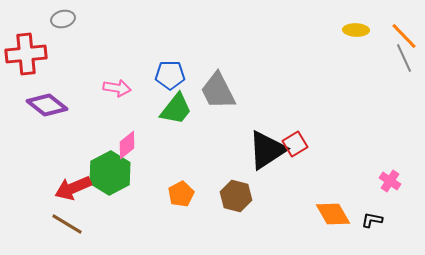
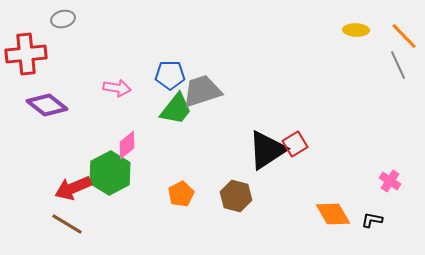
gray line: moved 6 px left, 7 px down
gray trapezoid: moved 16 px left; rotated 99 degrees clockwise
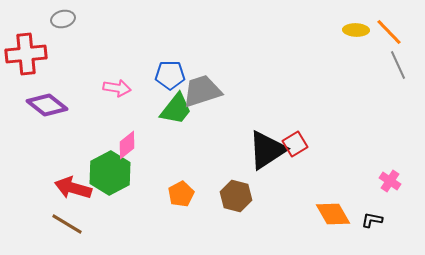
orange line: moved 15 px left, 4 px up
red arrow: rotated 39 degrees clockwise
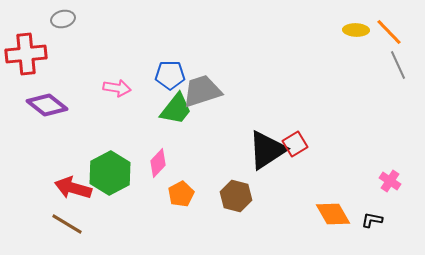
pink diamond: moved 31 px right, 18 px down; rotated 8 degrees counterclockwise
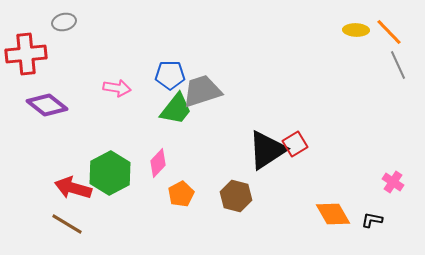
gray ellipse: moved 1 px right, 3 px down
pink cross: moved 3 px right, 1 px down
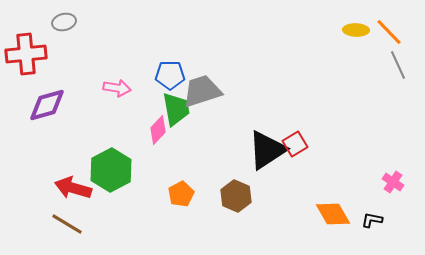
purple diamond: rotated 54 degrees counterclockwise
green trapezoid: rotated 48 degrees counterclockwise
pink diamond: moved 33 px up
green hexagon: moved 1 px right, 3 px up
brown hexagon: rotated 8 degrees clockwise
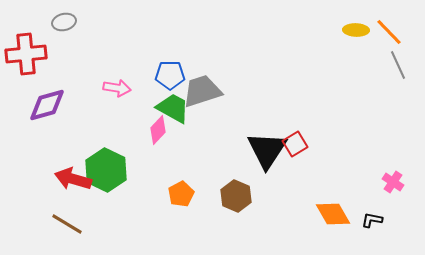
green trapezoid: moved 3 px left, 1 px up; rotated 51 degrees counterclockwise
black triangle: rotated 24 degrees counterclockwise
green hexagon: moved 5 px left; rotated 6 degrees counterclockwise
red arrow: moved 9 px up
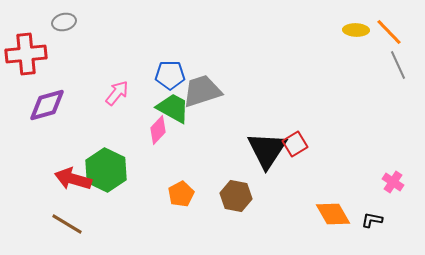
pink arrow: moved 5 px down; rotated 60 degrees counterclockwise
brown hexagon: rotated 12 degrees counterclockwise
